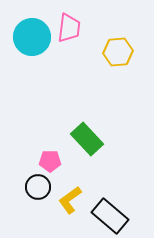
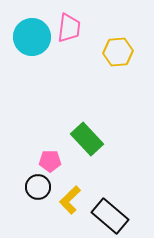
yellow L-shape: rotated 8 degrees counterclockwise
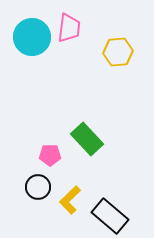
pink pentagon: moved 6 px up
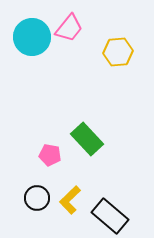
pink trapezoid: rotated 32 degrees clockwise
pink pentagon: rotated 10 degrees clockwise
black circle: moved 1 px left, 11 px down
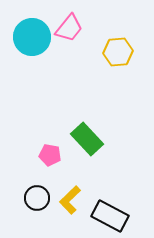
black rectangle: rotated 12 degrees counterclockwise
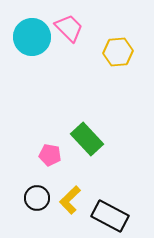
pink trapezoid: rotated 84 degrees counterclockwise
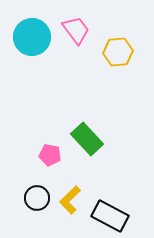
pink trapezoid: moved 7 px right, 2 px down; rotated 8 degrees clockwise
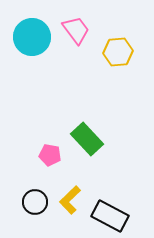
black circle: moved 2 px left, 4 px down
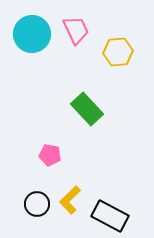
pink trapezoid: rotated 12 degrees clockwise
cyan circle: moved 3 px up
green rectangle: moved 30 px up
black circle: moved 2 px right, 2 px down
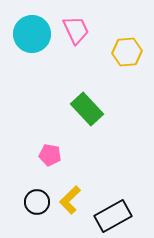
yellow hexagon: moved 9 px right
black circle: moved 2 px up
black rectangle: moved 3 px right; rotated 57 degrees counterclockwise
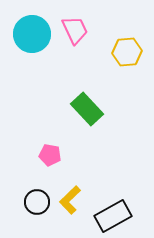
pink trapezoid: moved 1 px left
